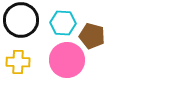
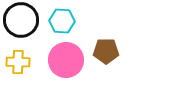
cyan hexagon: moved 1 px left, 2 px up
brown pentagon: moved 14 px right, 15 px down; rotated 15 degrees counterclockwise
pink circle: moved 1 px left
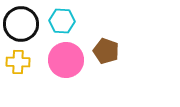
black circle: moved 4 px down
brown pentagon: rotated 20 degrees clockwise
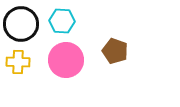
brown pentagon: moved 9 px right
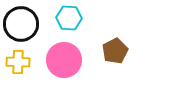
cyan hexagon: moved 7 px right, 3 px up
brown pentagon: rotated 25 degrees clockwise
pink circle: moved 2 px left
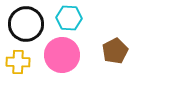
black circle: moved 5 px right
pink circle: moved 2 px left, 5 px up
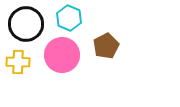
cyan hexagon: rotated 20 degrees clockwise
brown pentagon: moved 9 px left, 5 px up
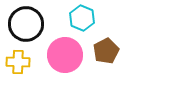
cyan hexagon: moved 13 px right
brown pentagon: moved 5 px down
pink circle: moved 3 px right
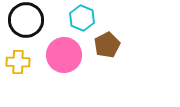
black circle: moved 4 px up
brown pentagon: moved 1 px right, 6 px up
pink circle: moved 1 px left
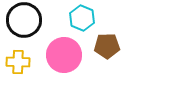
black circle: moved 2 px left
brown pentagon: moved 1 px down; rotated 25 degrees clockwise
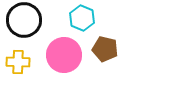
brown pentagon: moved 2 px left, 3 px down; rotated 15 degrees clockwise
